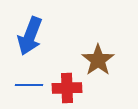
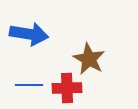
blue arrow: moved 1 px left, 2 px up; rotated 102 degrees counterclockwise
brown star: moved 9 px left, 1 px up; rotated 8 degrees counterclockwise
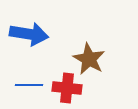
red cross: rotated 8 degrees clockwise
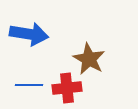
red cross: rotated 12 degrees counterclockwise
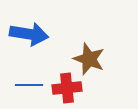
brown star: rotated 8 degrees counterclockwise
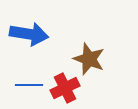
red cross: moved 2 px left; rotated 20 degrees counterclockwise
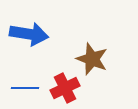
brown star: moved 3 px right
blue line: moved 4 px left, 3 px down
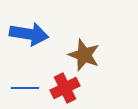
brown star: moved 8 px left, 4 px up
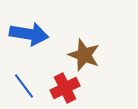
blue line: moved 1 px left, 2 px up; rotated 52 degrees clockwise
